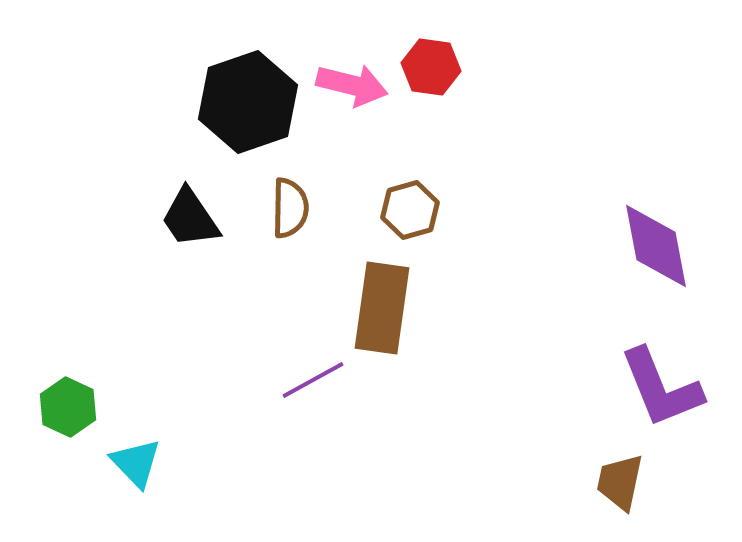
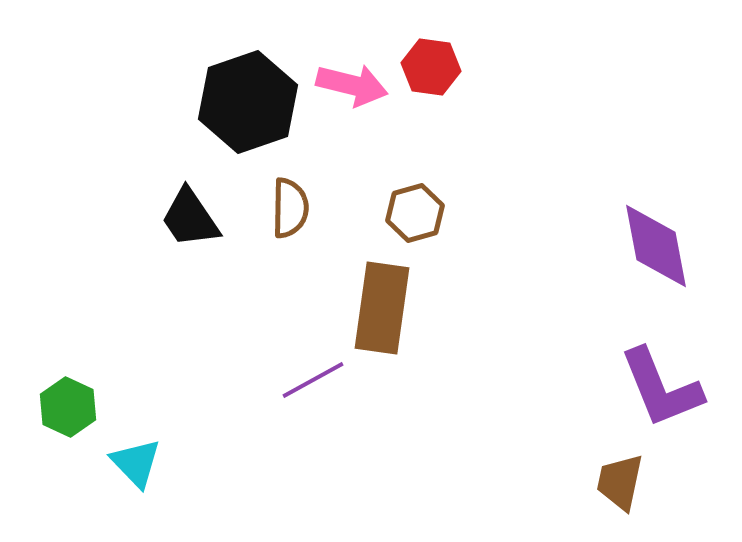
brown hexagon: moved 5 px right, 3 px down
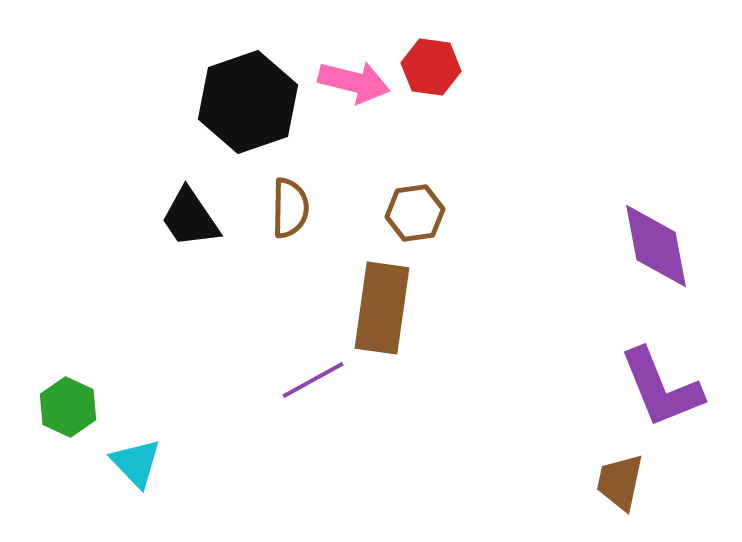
pink arrow: moved 2 px right, 3 px up
brown hexagon: rotated 8 degrees clockwise
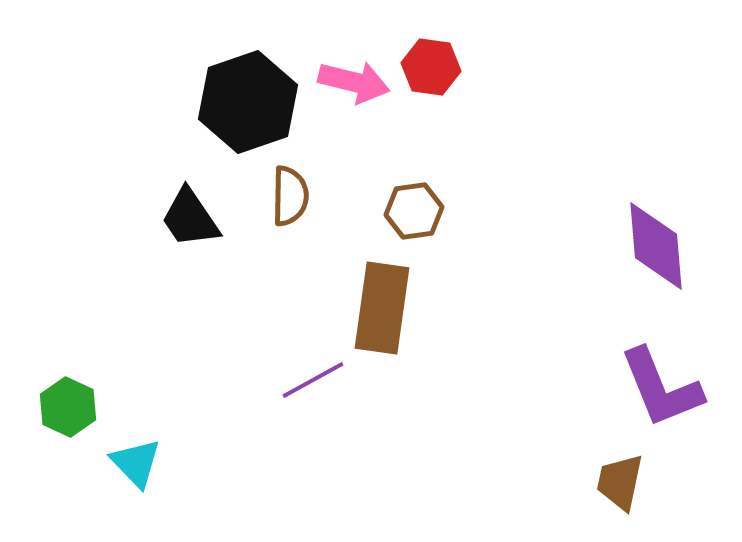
brown semicircle: moved 12 px up
brown hexagon: moved 1 px left, 2 px up
purple diamond: rotated 6 degrees clockwise
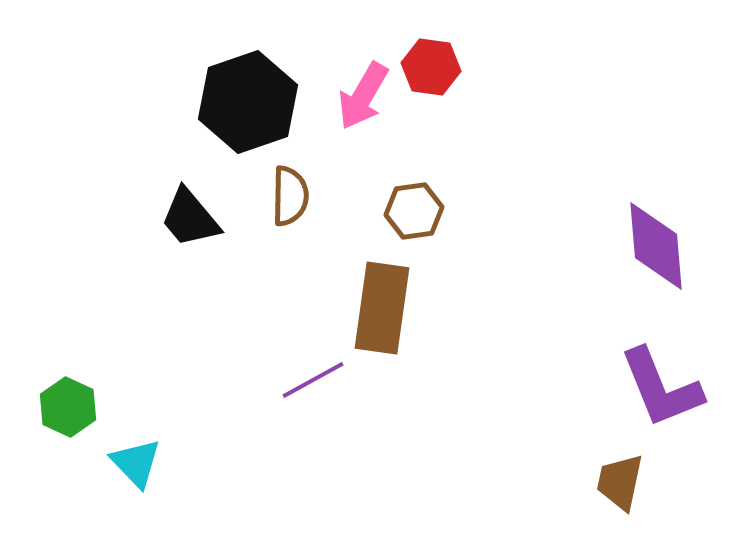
pink arrow: moved 9 px right, 14 px down; rotated 106 degrees clockwise
black trapezoid: rotated 6 degrees counterclockwise
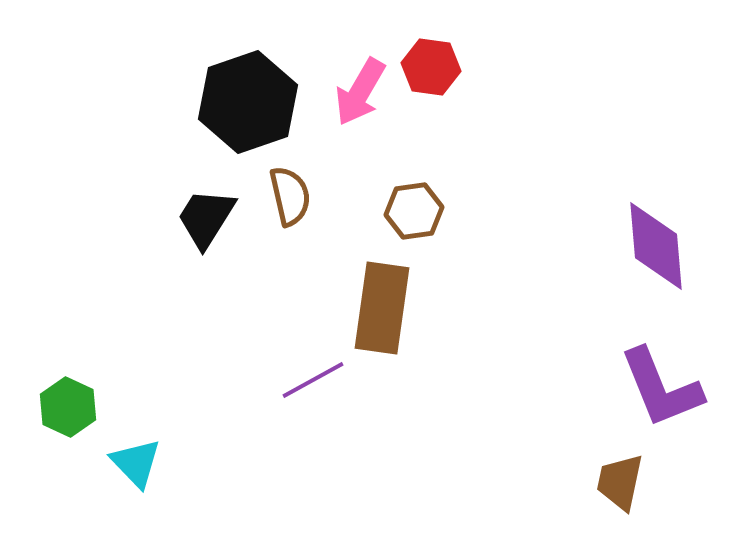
pink arrow: moved 3 px left, 4 px up
brown semicircle: rotated 14 degrees counterclockwise
black trapezoid: moved 16 px right; rotated 72 degrees clockwise
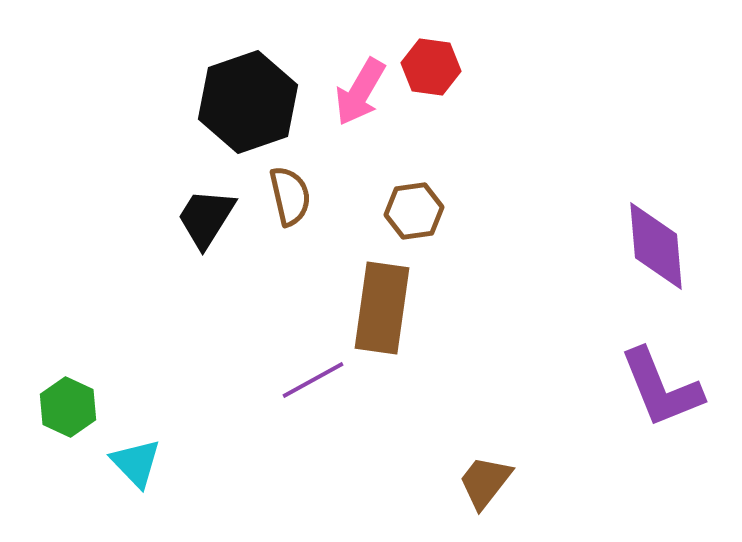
brown trapezoid: moved 135 px left; rotated 26 degrees clockwise
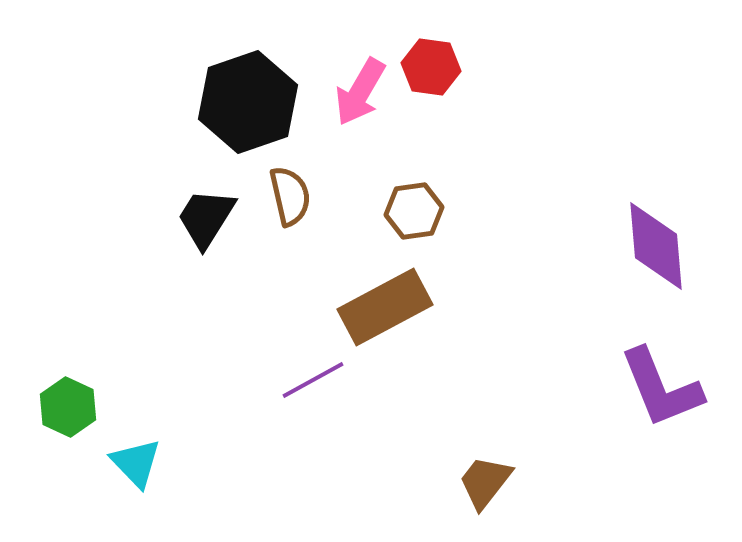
brown rectangle: moved 3 px right, 1 px up; rotated 54 degrees clockwise
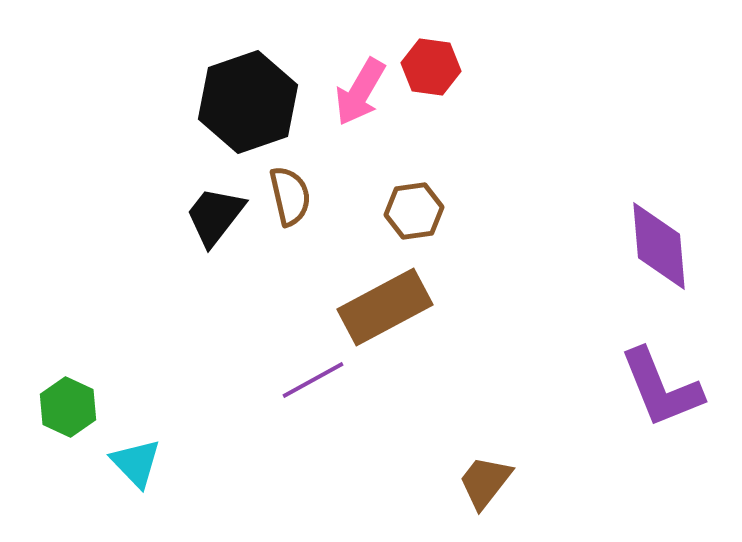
black trapezoid: moved 9 px right, 2 px up; rotated 6 degrees clockwise
purple diamond: moved 3 px right
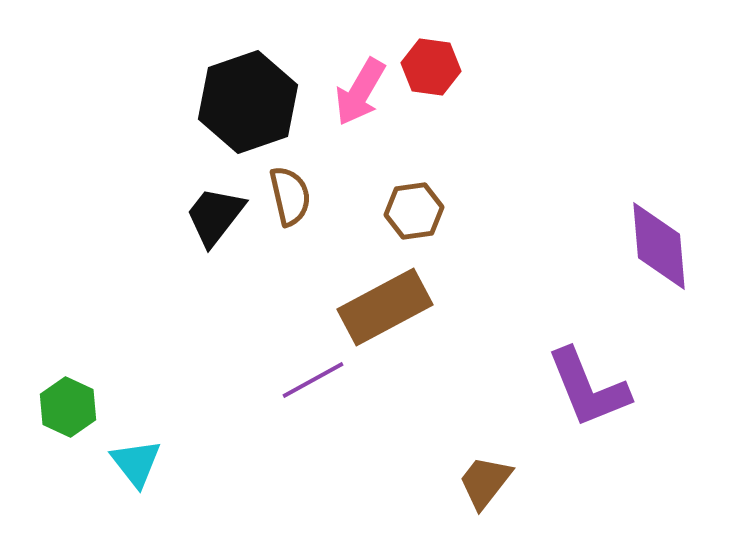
purple L-shape: moved 73 px left
cyan triangle: rotated 6 degrees clockwise
